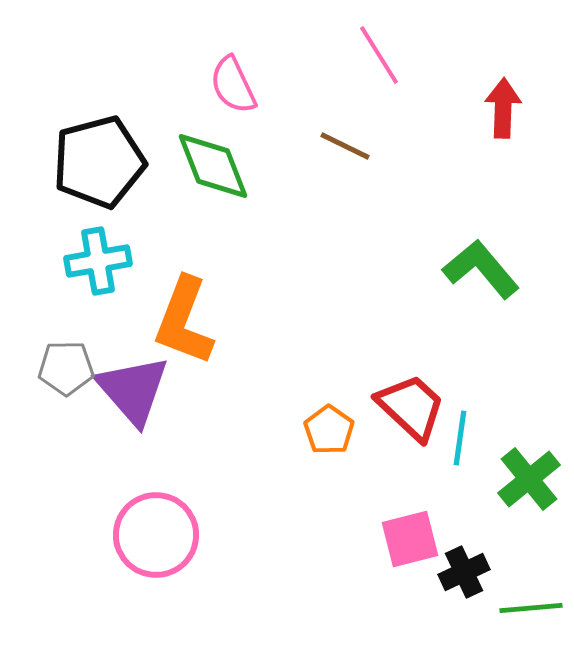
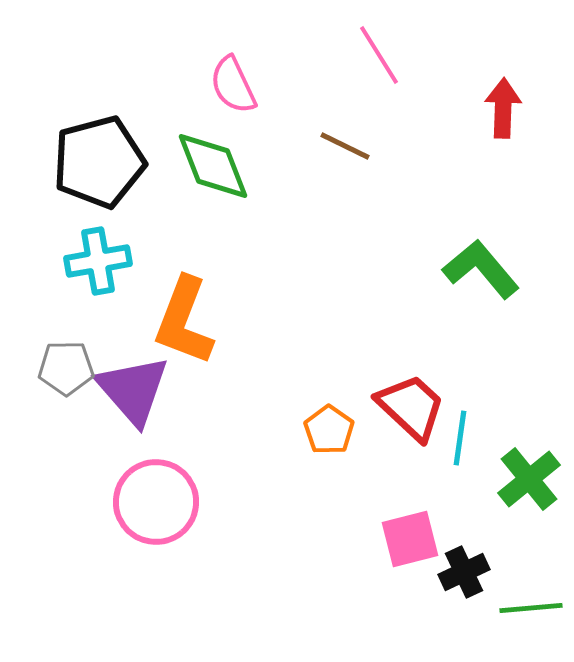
pink circle: moved 33 px up
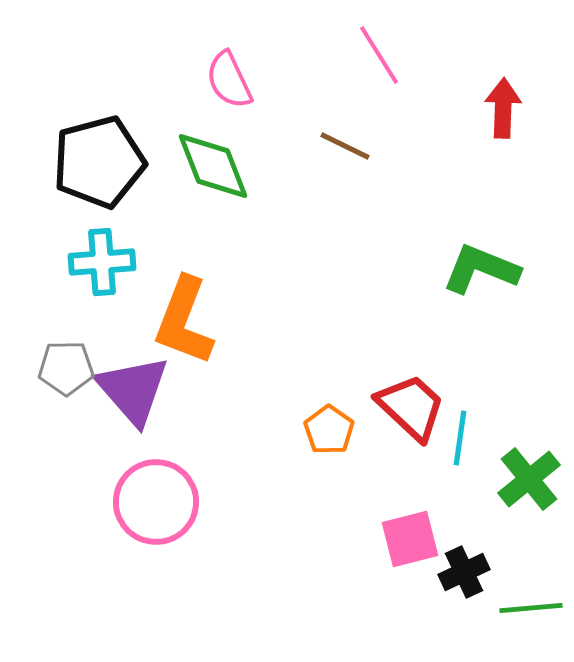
pink semicircle: moved 4 px left, 5 px up
cyan cross: moved 4 px right, 1 px down; rotated 6 degrees clockwise
green L-shape: rotated 28 degrees counterclockwise
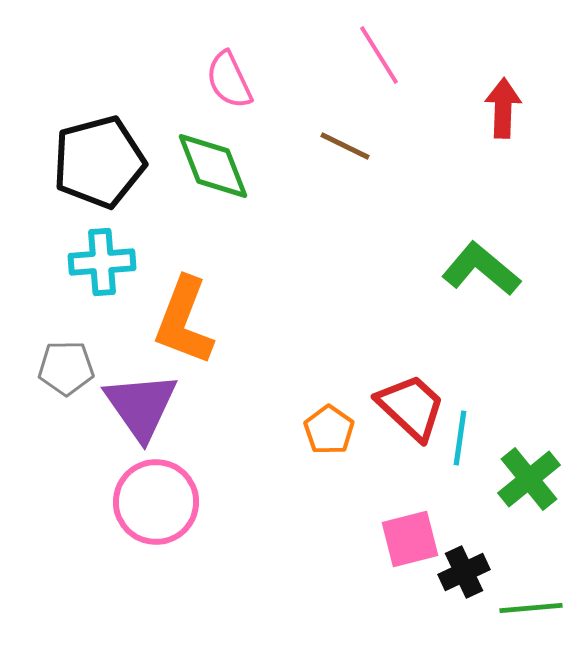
green L-shape: rotated 18 degrees clockwise
purple triangle: moved 8 px right, 16 px down; rotated 6 degrees clockwise
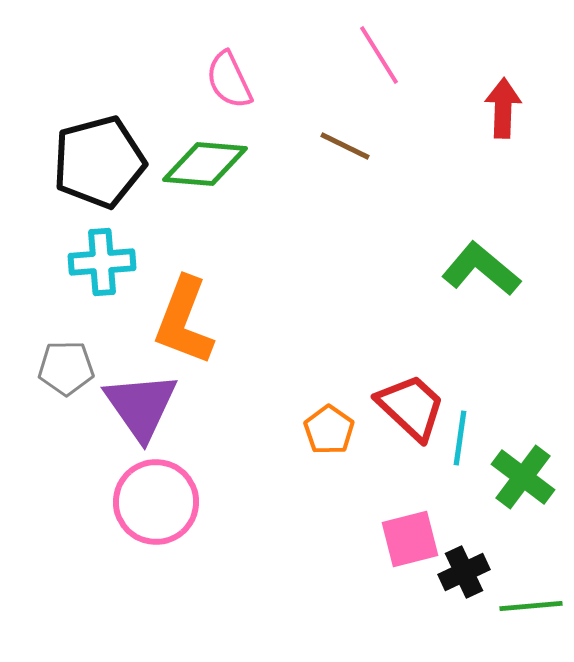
green diamond: moved 8 px left, 2 px up; rotated 64 degrees counterclockwise
green cross: moved 6 px left, 2 px up; rotated 14 degrees counterclockwise
green line: moved 2 px up
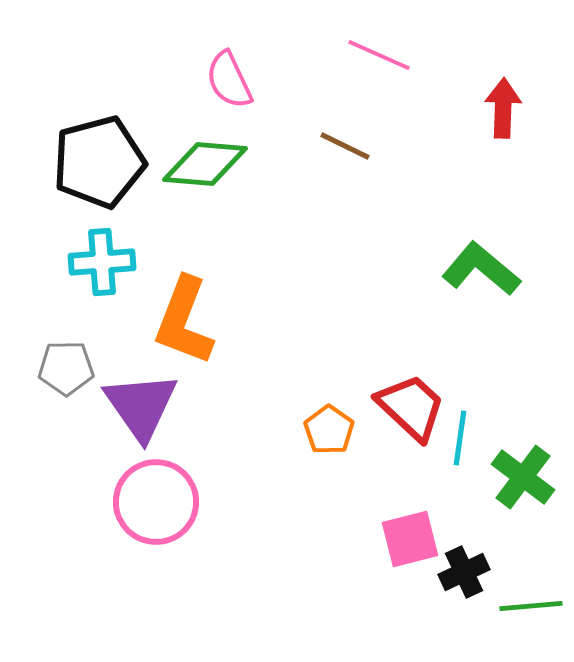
pink line: rotated 34 degrees counterclockwise
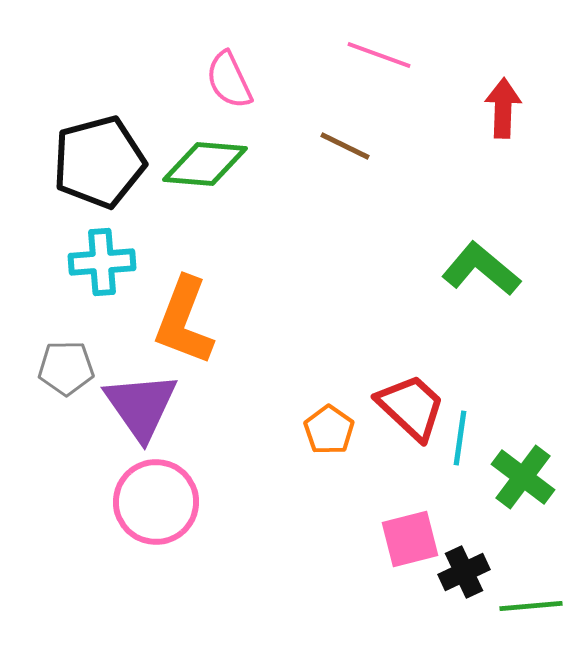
pink line: rotated 4 degrees counterclockwise
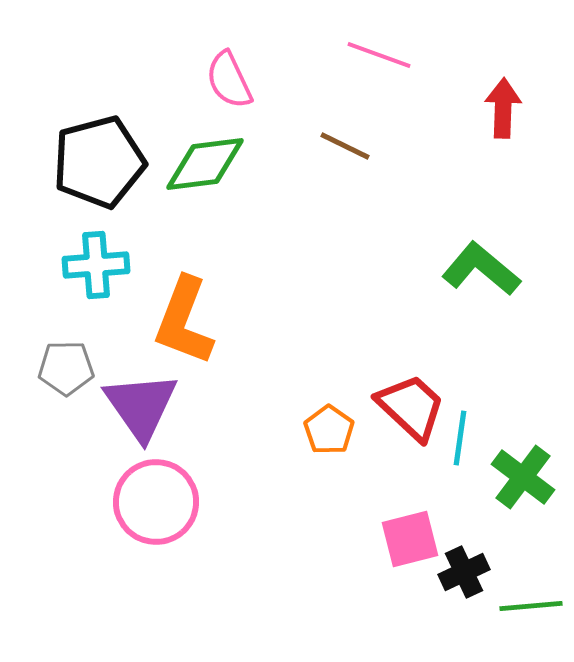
green diamond: rotated 12 degrees counterclockwise
cyan cross: moved 6 px left, 3 px down
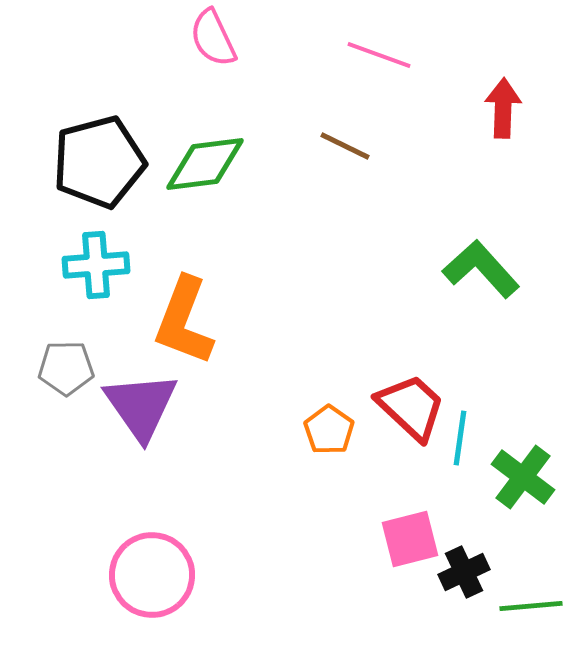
pink semicircle: moved 16 px left, 42 px up
green L-shape: rotated 8 degrees clockwise
pink circle: moved 4 px left, 73 px down
